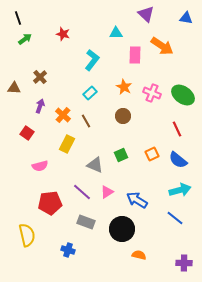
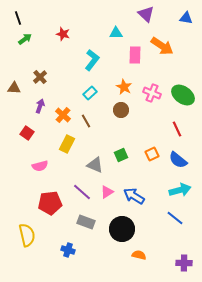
brown circle: moved 2 px left, 6 px up
blue arrow: moved 3 px left, 4 px up
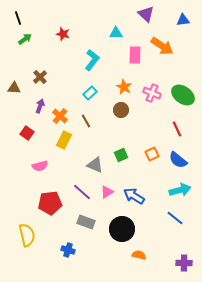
blue triangle: moved 3 px left, 2 px down; rotated 16 degrees counterclockwise
orange cross: moved 3 px left, 1 px down
yellow rectangle: moved 3 px left, 4 px up
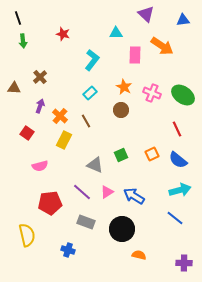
green arrow: moved 2 px left, 2 px down; rotated 120 degrees clockwise
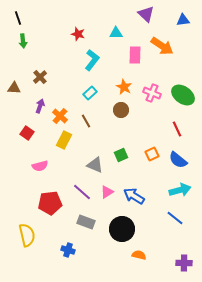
red star: moved 15 px right
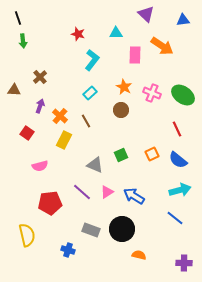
brown triangle: moved 2 px down
gray rectangle: moved 5 px right, 8 px down
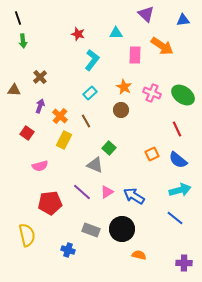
green square: moved 12 px left, 7 px up; rotated 24 degrees counterclockwise
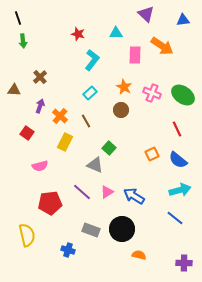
yellow rectangle: moved 1 px right, 2 px down
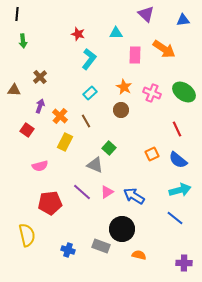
black line: moved 1 px left, 4 px up; rotated 24 degrees clockwise
orange arrow: moved 2 px right, 3 px down
cyan L-shape: moved 3 px left, 1 px up
green ellipse: moved 1 px right, 3 px up
red square: moved 3 px up
gray rectangle: moved 10 px right, 16 px down
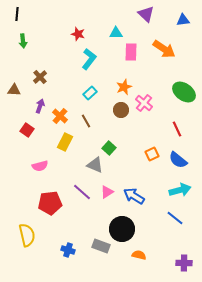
pink rectangle: moved 4 px left, 3 px up
orange star: rotated 21 degrees clockwise
pink cross: moved 8 px left, 10 px down; rotated 18 degrees clockwise
